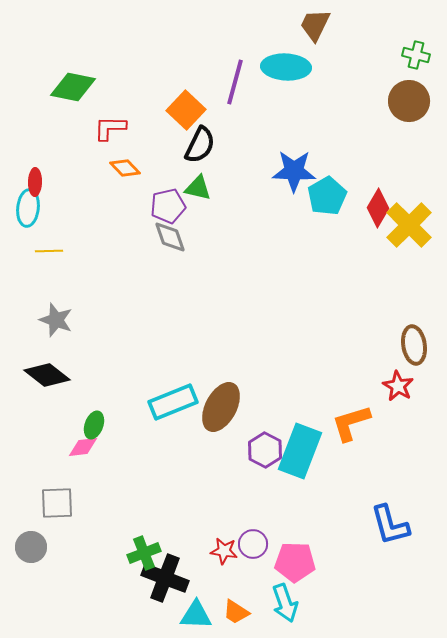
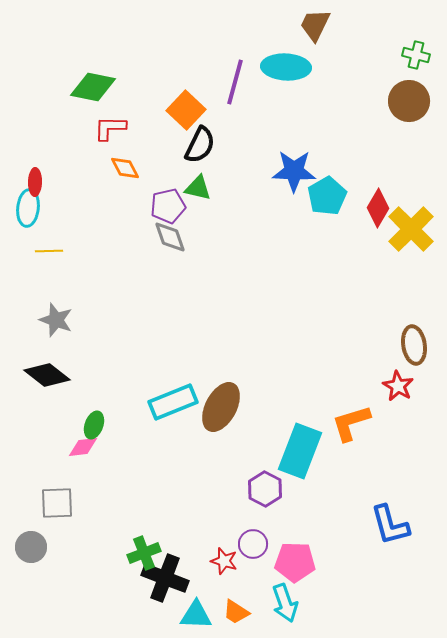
green diamond at (73, 87): moved 20 px right
orange diamond at (125, 168): rotated 16 degrees clockwise
yellow cross at (409, 225): moved 2 px right, 4 px down
purple hexagon at (265, 450): moved 39 px down
red star at (224, 551): moved 10 px down; rotated 8 degrees clockwise
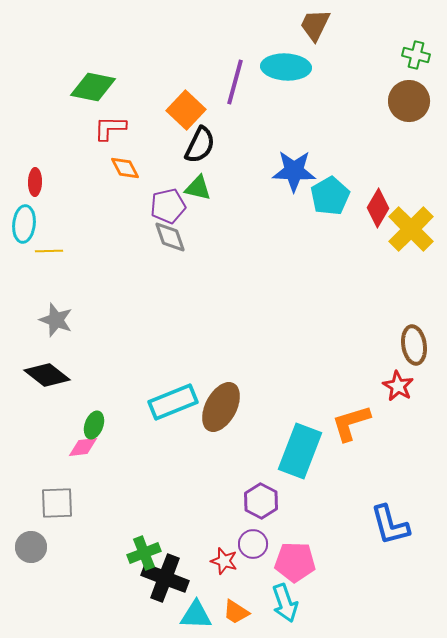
cyan pentagon at (327, 196): moved 3 px right
cyan ellipse at (28, 208): moved 4 px left, 16 px down
purple hexagon at (265, 489): moved 4 px left, 12 px down
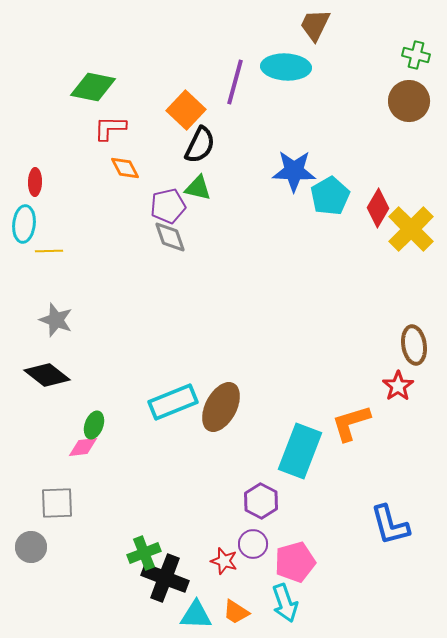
red star at (398, 386): rotated 8 degrees clockwise
pink pentagon at (295, 562): rotated 18 degrees counterclockwise
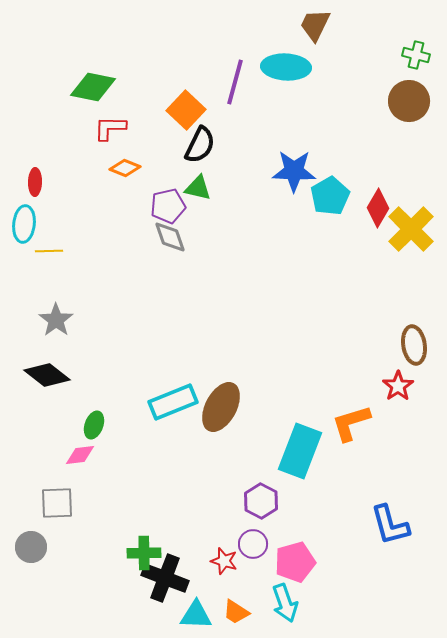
orange diamond at (125, 168): rotated 40 degrees counterclockwise
gray star at (56, 320): rotated 16 degrees clockwise
pink diamond at (83, 447): moved 3 px left, 8 px down
green cross at (144, 553): rotated 20 degrees clockwise
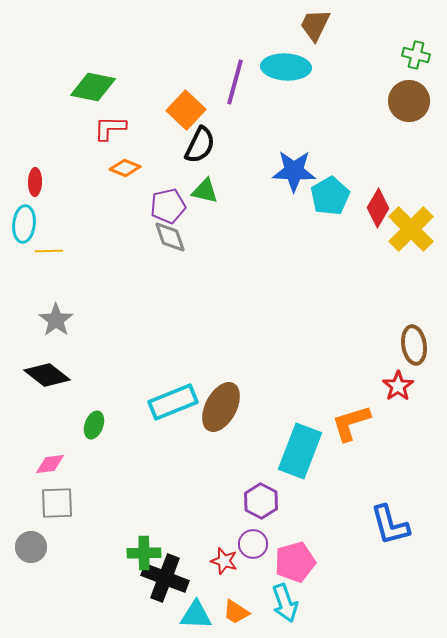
green triangle at (198, 188): moved 7 px right, 3 px down
pink diamond at (80, 455): moved 30 px left, 9 px down
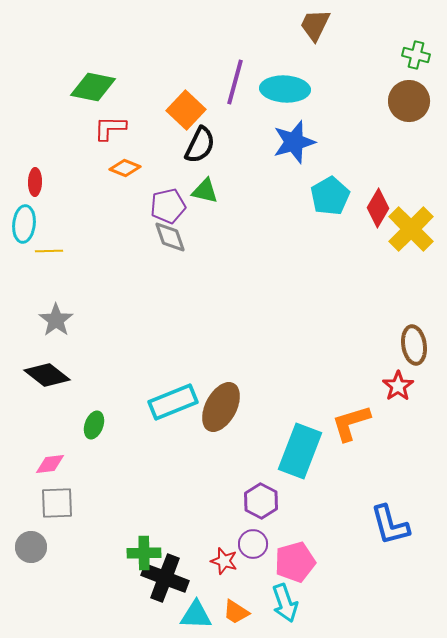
cyan ellipse at (286, 67): moved 1 px left, 22 px down
blue star at (294, 171): moved 29 px up; rotated 18 degrees counterclockwise
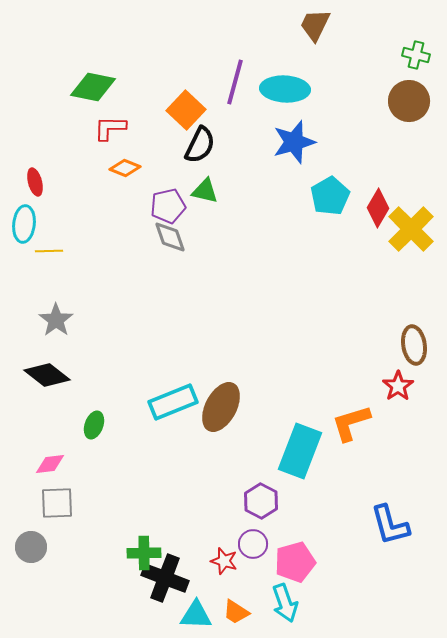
red ellipse at (35, 182): rotated 16 degrees counterclockwise
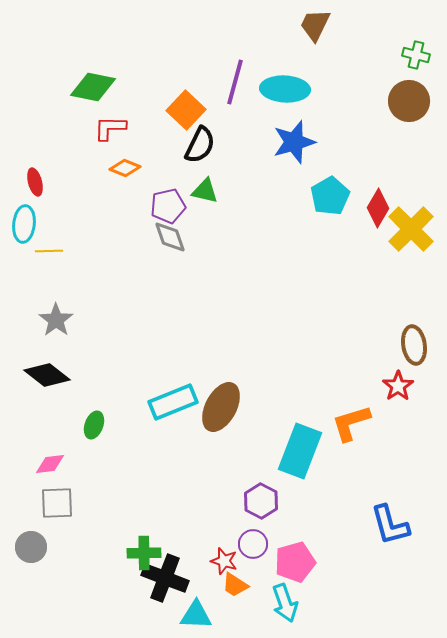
orange trapezoid at (236, 612): moved 1 px left, 27 px up
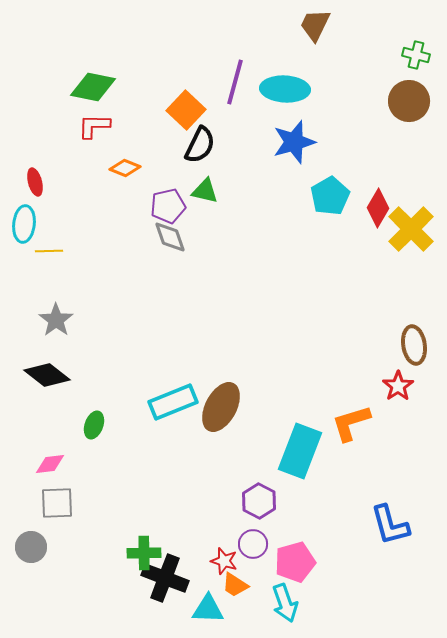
red L-shape at (110, 128): moved 16 px left, 2 px up
purple hexagon at (261, 501): moved 2 px left
cyan triangle at (196, 615): moved 12 px right, 6 px up
